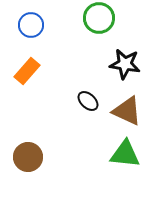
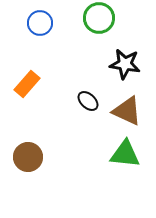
blue circle: moved 9 px right, 2 px up
orange rectangle: moved 13 px down
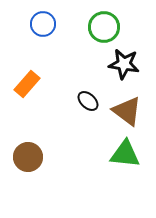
green circle: moved 5 px right, 9 px down
blue circle: moved 3 px right, 1 px down
black star: moved 1 px left
brown triangle: rotated 12 degrees clockwise
